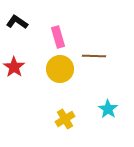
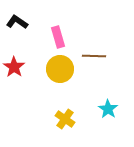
yellow cross: rotated 24 degrees counterclockwise
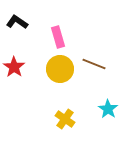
brown line: moved 8 px down; rotated 20 degrees clockwise
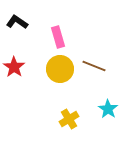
brown line: moved 2 px down
yellow cross: moved 4 px right; rotated 24 degrees clockwise
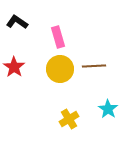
brown line: rotated 25 degrees counterclockwise
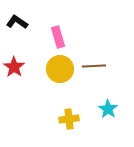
yellow cross: rotated 24 degrees clockwise
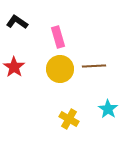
yellow cross: rotated 36 degrees clockwise
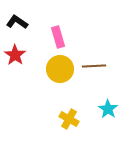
red star: moved 1 px right, 12 px up
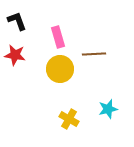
black L-shape: moved 1 px up; rotated 35 degrees clockwise
red star: rotated 25 degrees counterclockwise
brown line: moved 12 px up
cyan star: rotated 24 degrees clockwise
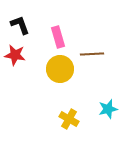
black L-shape: moved 3 px right, 4 px down
brown line: moved 2 px left
